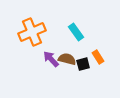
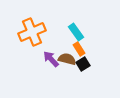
orange rectangle: moved 19 px left, 8 px up
black square: rotated 16 degrees counterclockwise
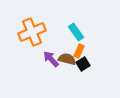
orange rectangle: moved 2 px down; rotated 56 degrees clockwise
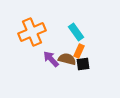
black square: rotated 24 degrees clockwise
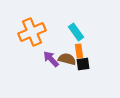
orange rectangle: rotated 32 degrees counterclockwise
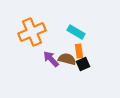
cyan rectangle: rotated 24 degrees counterclockwise
black square: rotated 16 degrees counterclockwise
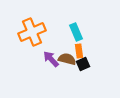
cyan rectangle: rotated 36 degrees clockwise
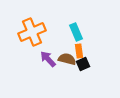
purple arrow: moved 3 px left
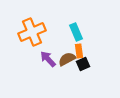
brown semicircle: rotated 42 degrees counterclockwise
